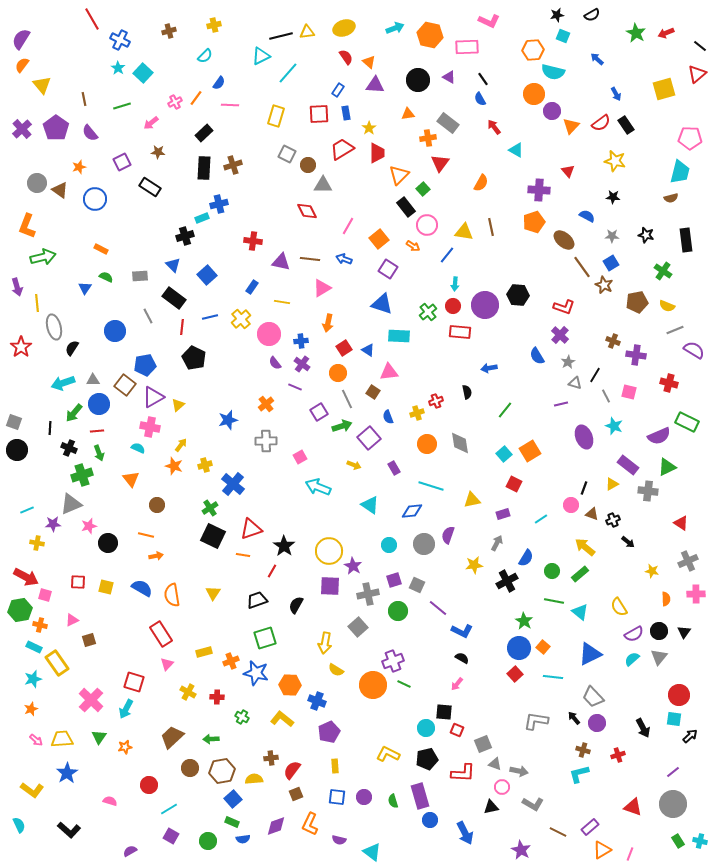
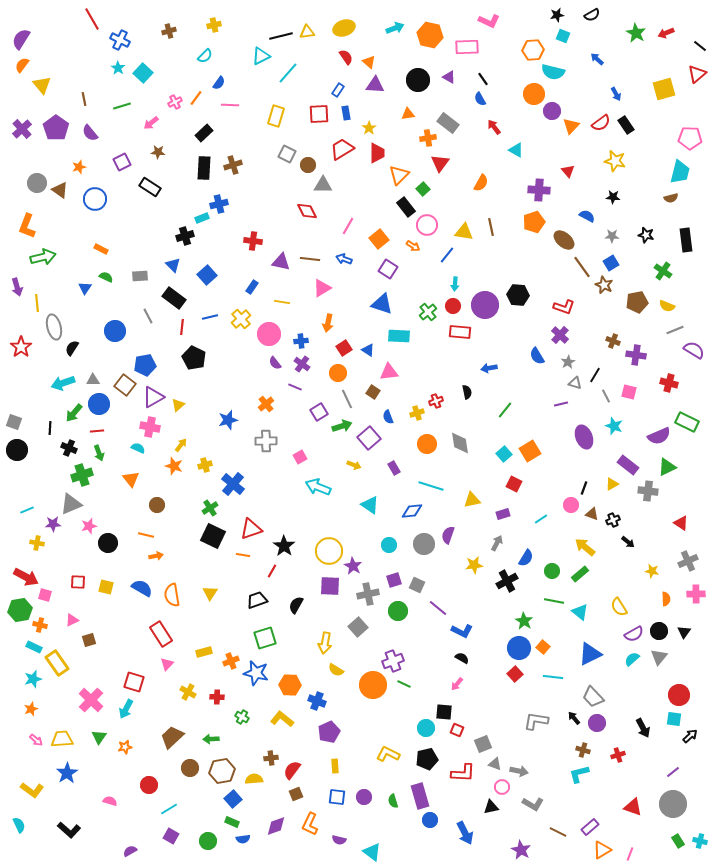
yellow triangle at (213, 593): moved 3 px left
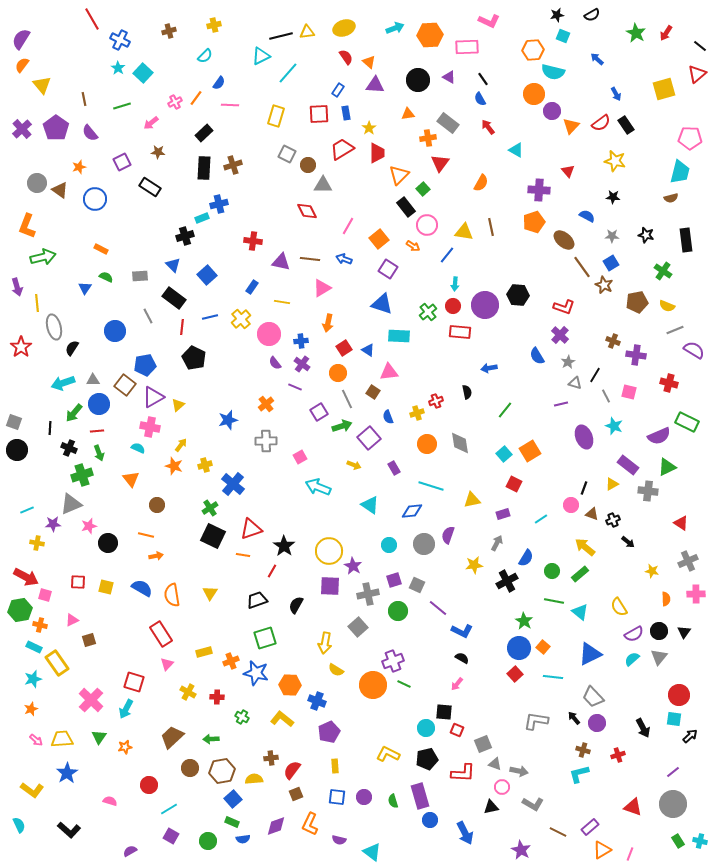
red arrow at (666, 33): rotated 35 degrees counterclockwise
orange hexagon at (430, 35): rotated 15 degrees counterclockwise
red arrow at (494, 127): moved 6 px left
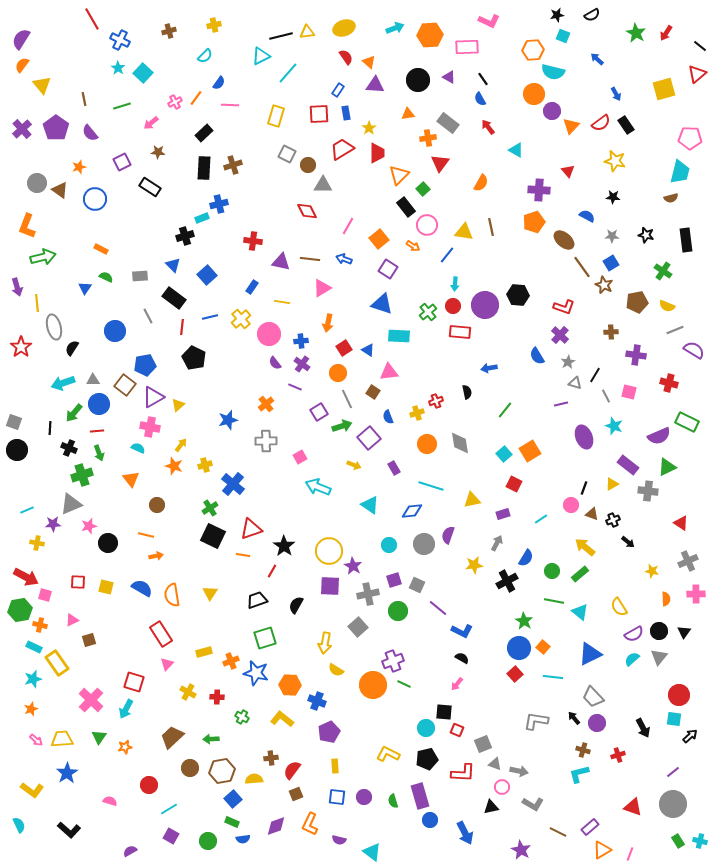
brown cross at (613, 341): moved 2 px left, 9 px up; rotated 24 degrees counterclockwise
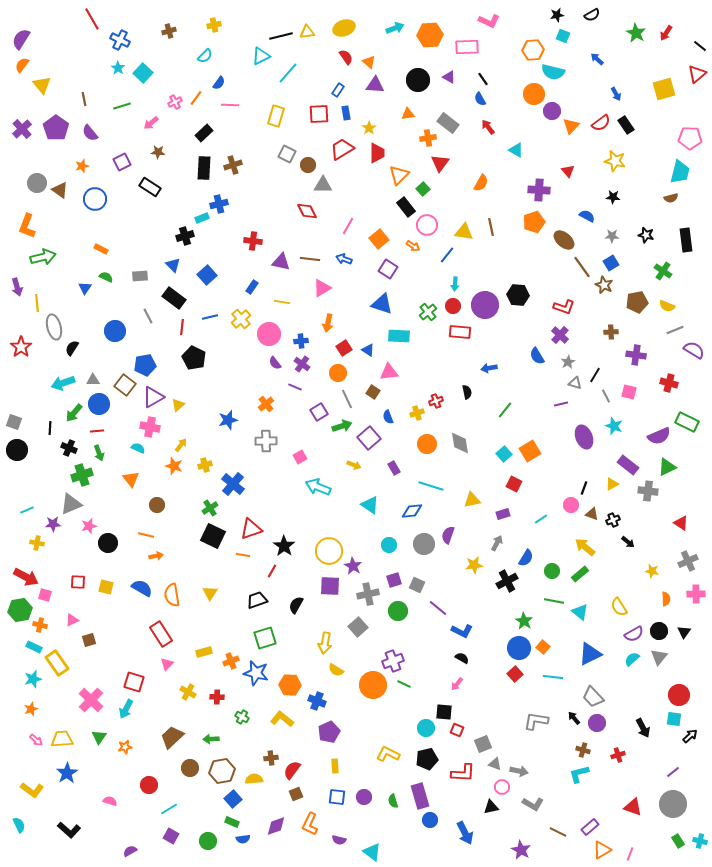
orange star at (79, 167): moved 3 px right, 1 px up
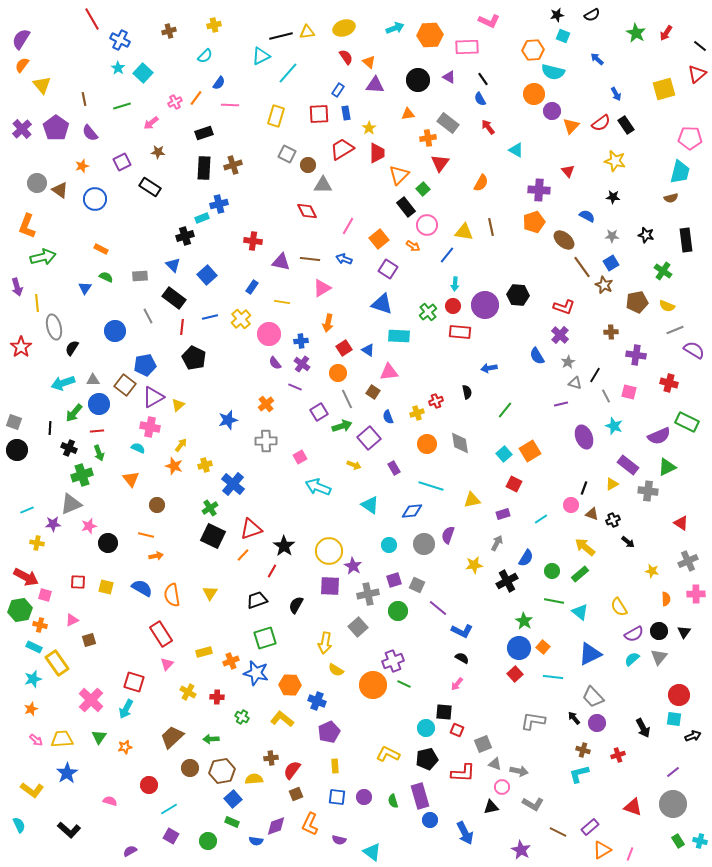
black rectangle at (204, 133): rotated 24 degrees clockwise
orange line at (243, 555): rotated 56 degrees counterclockwise
gray L-shape at (536, 721): moved 3 px left
black arrow at (690, 736): moved 3 px right; rotated 21 degrees clockwise
blue semicircle at (243, 839): moved 13 px right, 2 px down; rotated 16 degrees clockwise
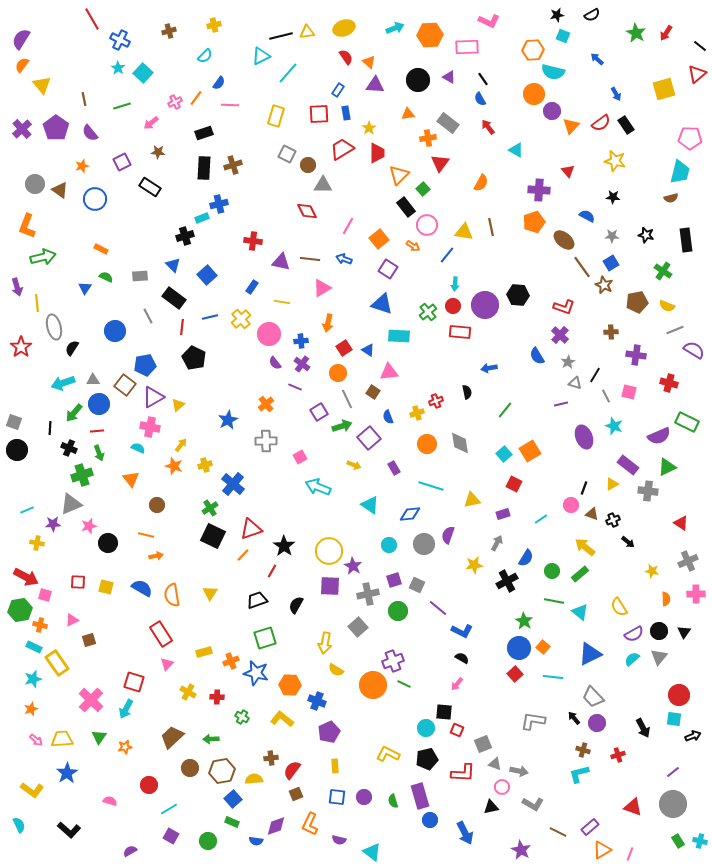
gray circle at (37, 183): moved 2 px left, 1 px down
blue star at (228, 420): rotated 12 degrees counterclockwise
blue diamond at (412, 511): moved 2 px left, 3 px down
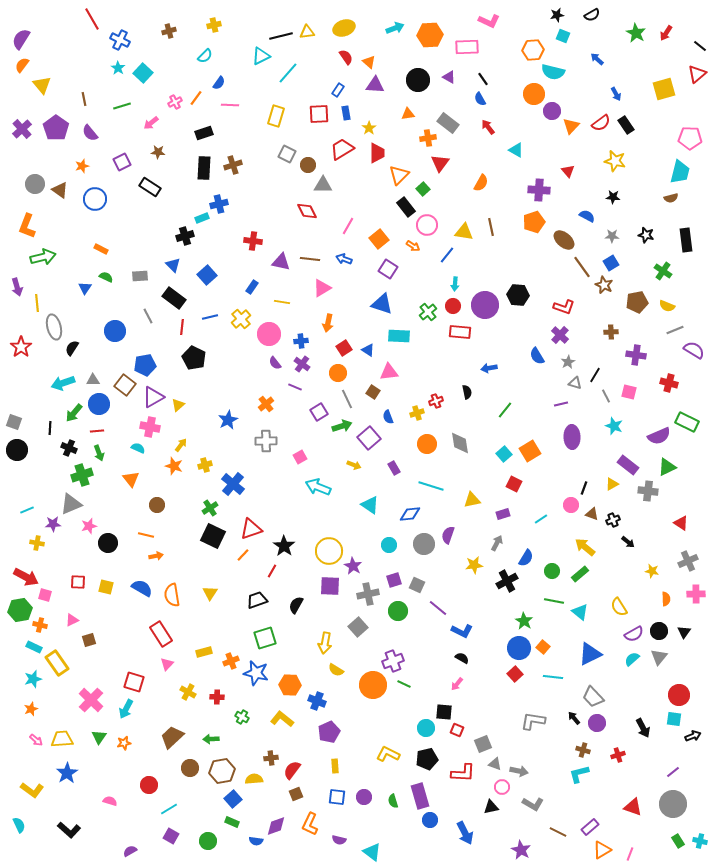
purple ellipse at (584, 437): moved 12 px left; rotated 20 degrees clockwise
orange star at (125, 747): moved 1 px left, 4 px up
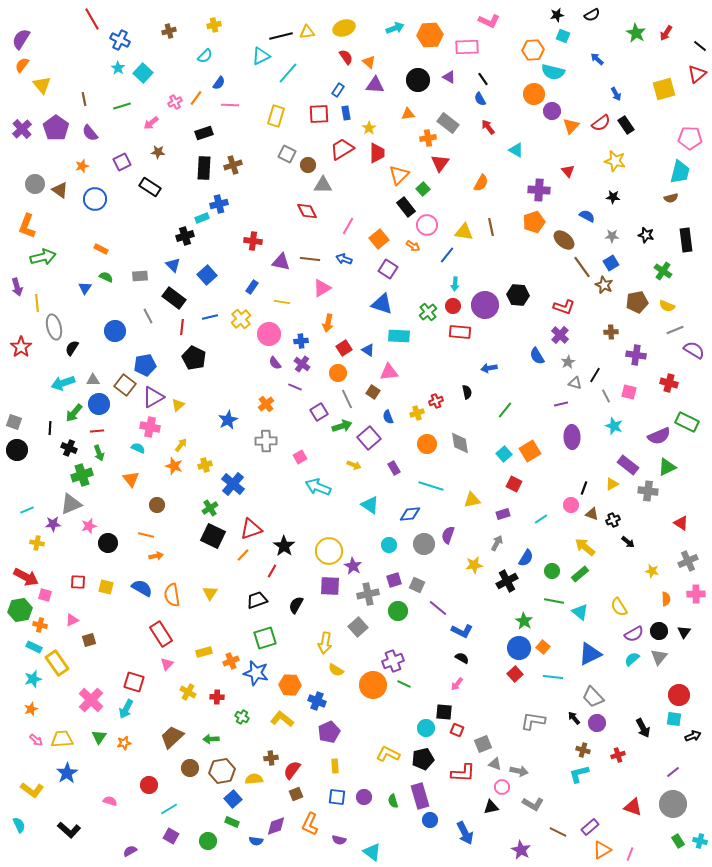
black pentagon at (427, 759): moved 4 px left
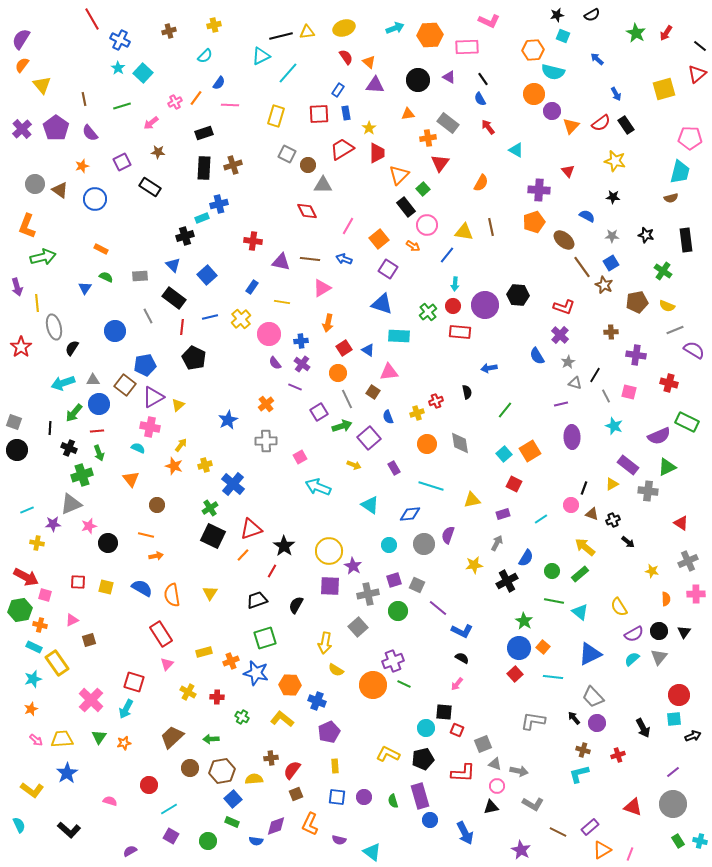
cyan square at (674, 719): rotated 14 degrees counterclockwise
pink circle at (502, 787): moved 5 px left, 1 px up
